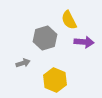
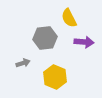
yellow semicircle: moved 2 px up
gray hexagon: rotated 10 degrees clockwise
yellow hexagon: moved 3 px up
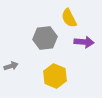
gray arrow: moved 12 px left, 3 px down
yellow hexagon: moved 1 px up
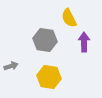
gray hexagon: moved 2 px down; rotated 15 degrees clockwise
purple arrow: rotated 96 degrees counterclockwise
yellow hexagon: moved 6 px left, 1 px down; rotated 15 degrees counterclockwise
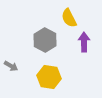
gray hexagon: rotated 20 degrees clockwise
gray arrow: rotated 48 degrees clockwise
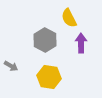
purple arrow: moved 3 px left, 1 px down
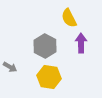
gray hexagon: moved 6 px down
gray arrow: moved 1 px left, 1 px down
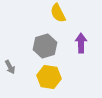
yellow semicircle: moved 11 px left, 5 px up
gray hexagon: rotated 15 degrees clockwise
gray arrow: rotated 32 degrees clockwise
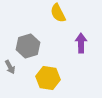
gray hexagon: moved 17 px left
yellow hexagon: moved 1 px left, 1 px down
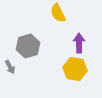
purple arrow: moved 2 px left
yellow hexagon: moved 27 px right, 9 px up
